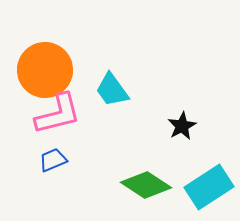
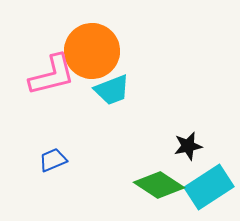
orange circle: moved 47 px right, 19 px up
cyan trapezoid: rotated 75 degrees counterclockwise
pink L-shape: moved 6 px left, 39 px up
black star: moved 6 px right, 20 px down; rotated 16 degrees clockwise
green diamond: moved 13 px right
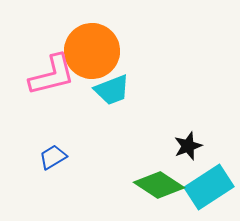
black star: rotated 8 degrees counterclockwise
blue trapezoid: moved 3 px up; rotated 8 degrees counterclockwise
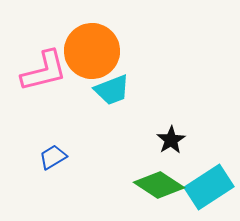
pink L-shape: moved 8 px left, 4 px up
black star: moved 17 px left, 6 px up; rotated 12 degrees counterclockwise
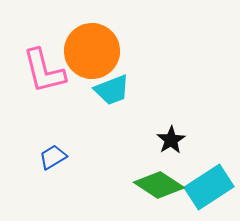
pink L-shape: rotated 90 degrees clockwise
